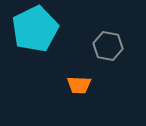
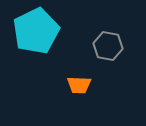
cyan pentagon: moved 1 px right, 2 px down
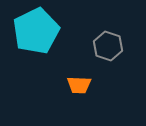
gray hexagon: rotated 8 degrees clockwise
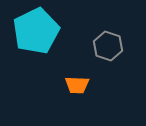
orange trapezoid: moved 2 px left
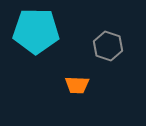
cyan pentagon: rotated 27 degrees clockwise
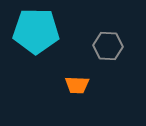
gray hexagon: rotated 16 degrees counterclockwise
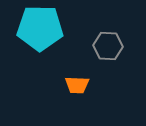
cyan pentagon: moved 4 px right, 3 px up
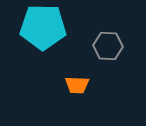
cyan pentagon: moved 3 px right, 1 px up
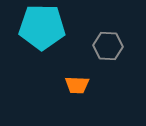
cyan pentagon: moved 1 px left
